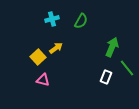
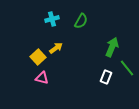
pink triangle: moved 1 px left, 2 px up
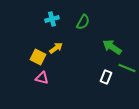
green semicircle: moved 2 px right, 1 px down
green arrow: rotated 78 degrees counterclockwise
yellow square: rotated 21 degrees counterclockwise
green line: rotated 30 degrees counterclockwise
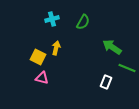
yellow arrow: rotated 40 degrees counterclockwise
white rectangle: moved 5 px down
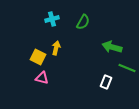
green arrow: rotated 18 degrees counterclockwise
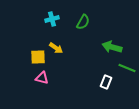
yellow arrow: rotated 112 degrees clockwise
yellow square: rotated 28 degrees counterclockwise
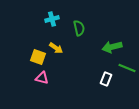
green semicircle: moved 4 px left, 6 px down; rotated 42 degrees counterclockwise
green arrow: rotated 30 degrees counterclockwise
yellow square: rotated 21 degrees clockwise
white rectangle: moved 3 px up
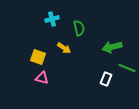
yellow arrow: moved 8 px right
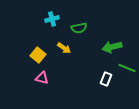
green semicircle: rotated 91 degrees clockwise
yellow square: moved 2 px up; rotated 21 degrees clockwise
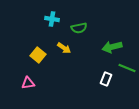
cyan cross: rotated 24 degrees clockwise
pink triangle: moved 14 px left, 5 px down; rotated 24 degrees counterclockwise
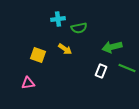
cyan cross: moved 6 px right; rotated 16 degrees counterclockwise
yellow arrow: moved 1 px right, 1 px down
yellow square: rotated 21 degrees counterclockwise
white rectangle: moved 5 px left, 8 px up
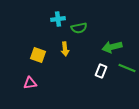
yellow arrow: rotated 48 degrees clockwise
pink triangle: moved 2 px right
